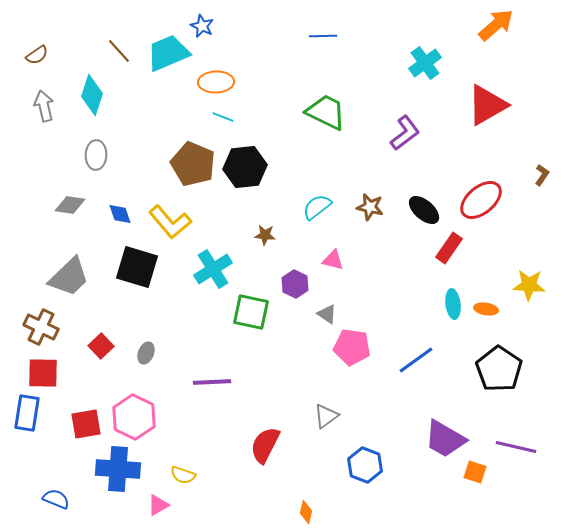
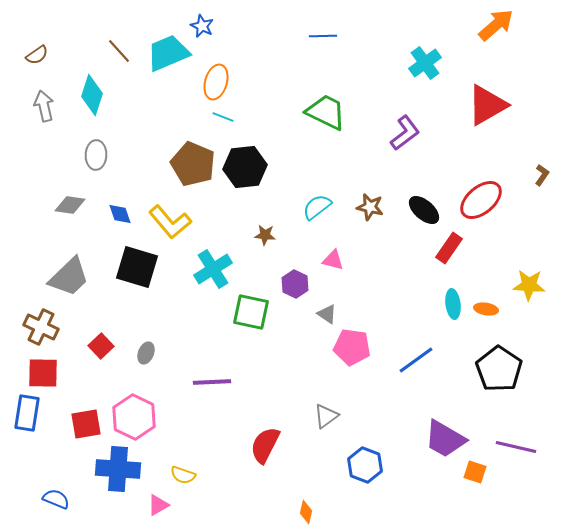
orange ellipse at (216, 82): rotated 72 degrees counterclockwise
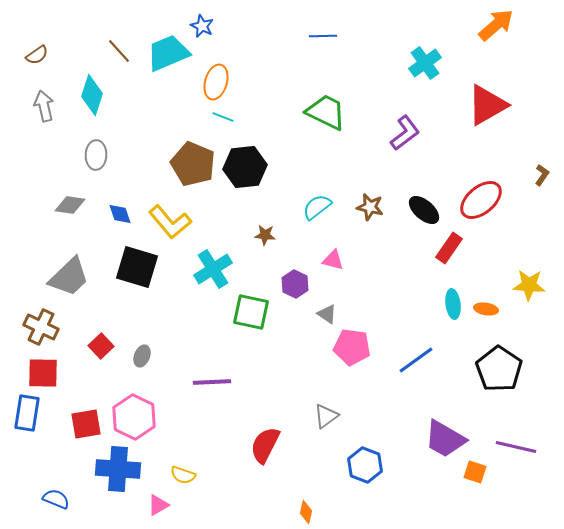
gray ellipse at (146, 353): moved 4 px left, 3 px down
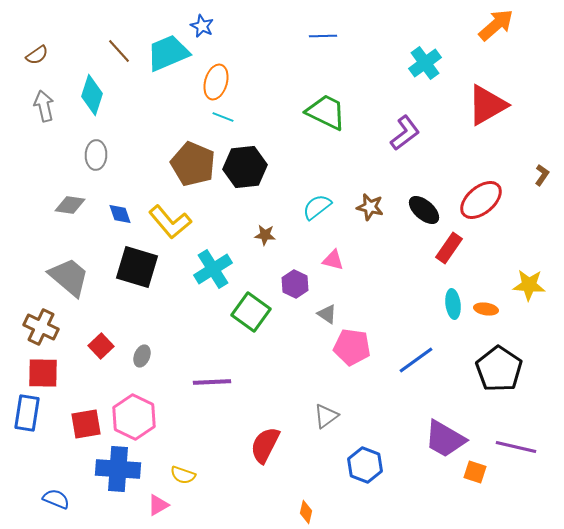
gray trapezoid at (69, 277): rotated 96 degrees counterclockwise
green square at (251, 312): rotated 24 degrees clockwise
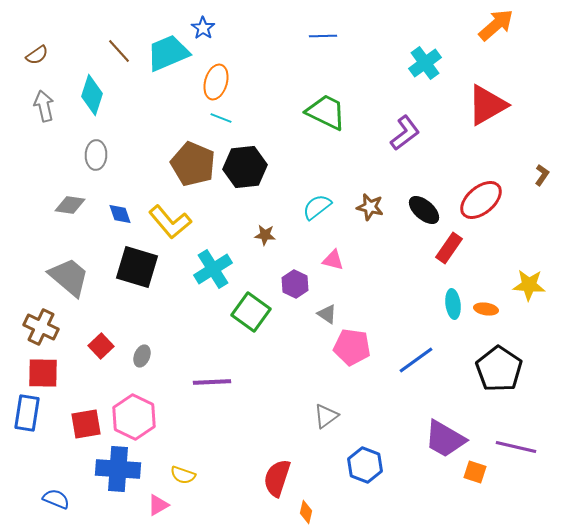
blue star at (202, 26): moved 1 px right, 2 px down; rotated 10 degrees clockwise
cyan line at (223, 117): moved 2 px left, 1 px down
red semicircle at (265, 445): moved 12 px right, 33 px down; rotated 9 degrees counterclockwise
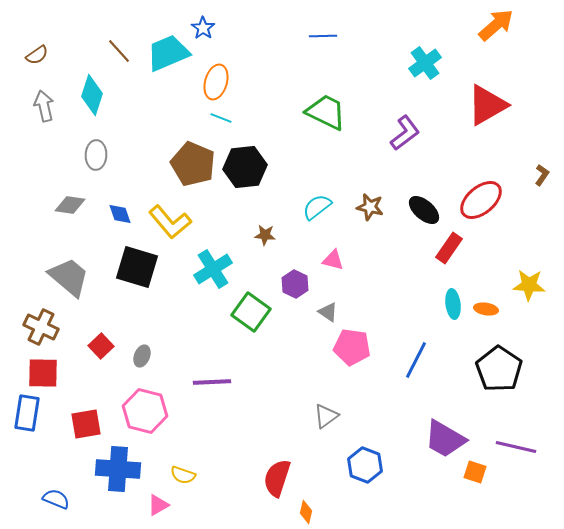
gray triangle at (327, 314): moved 1 px right, 2 px up
blue line at (416, 360): rotated 27 degrees counterclockwise
pink hexagon at (134, 417): moved 11 px right, 6 px up; rotated 12 degrees counterclockwise
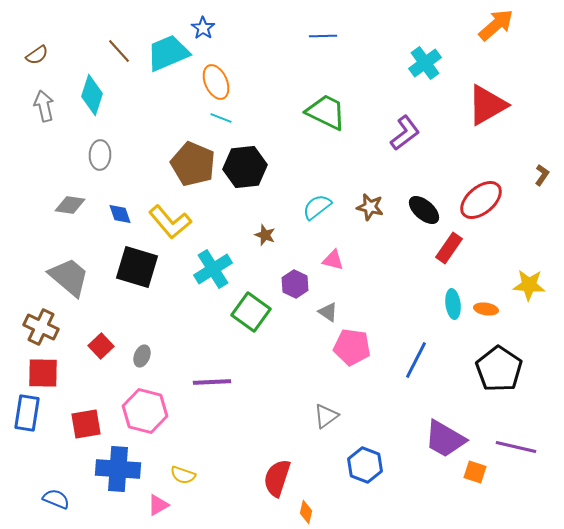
orange ellipse at (216, 82): rotated 40 degrees counterclockwise
gray ellipse at (96, 155): moved 4 px right
brown star at (265, 235): rotated 15 degrees clockwise
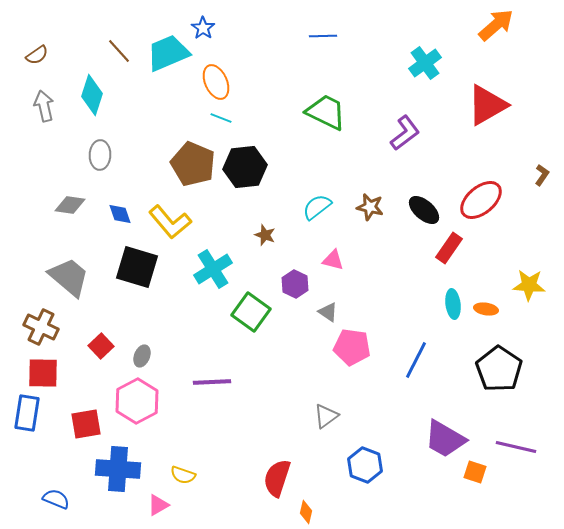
pink hexagon at (145, 411): moved 8 px left, 10 px up; rotated 18 degrees clockwise
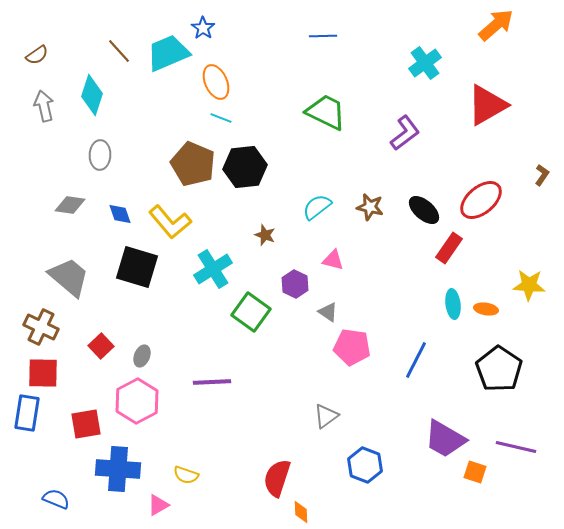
yellow semicircle at (183, 475): moved 3 px right
orange diamond at (306, 512): moved 5 px left; rotated 15 degrees counterclockwise
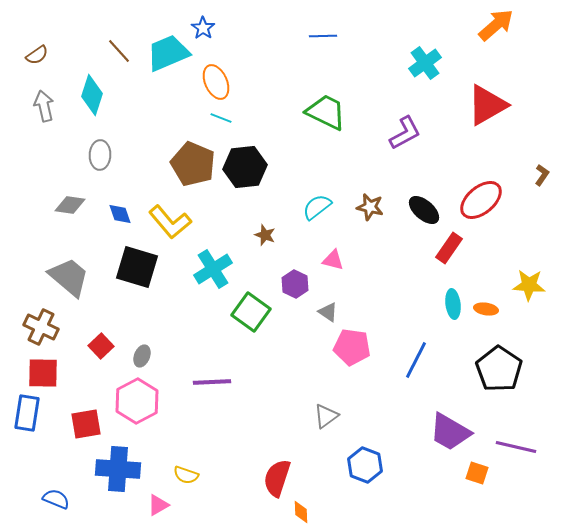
purple L-shape at (405, 133): rotated 9 degrees clockwise
purple trapezoid at (445, 439): moved 5 px right, 7 px up
orange square at (475, 472): moved 2 px right, 1 px down
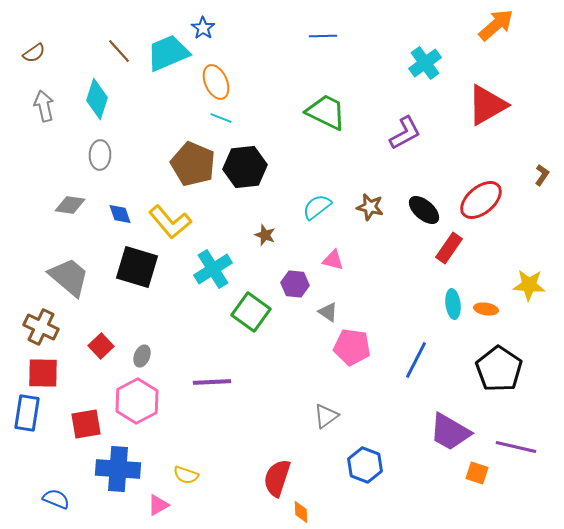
brown semicircle at (37, 55): moved 3 px left, 2 px up
cyan diamond at (92, 95): moved 5 px right, 4 px down
purple hexagon at (295, 284): rotated 20 degrees counterclockwise
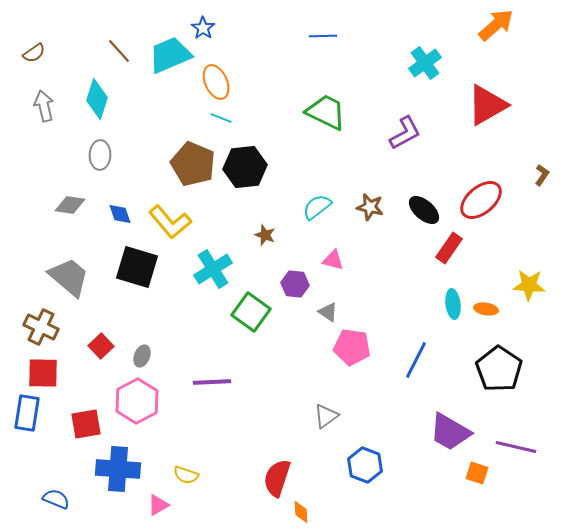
cyan trapezoid at (168, 53): moved 2 px right, 2 px down
